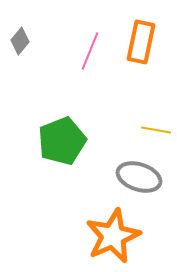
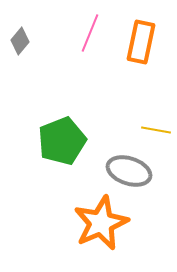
pink line: moved 18 px up
gray ellipse: moved 10 px left, 6 px up
orange star: moved 12 px left, 13 px up
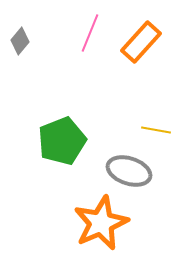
orange rectangle: rotated 30 degrees clockwise
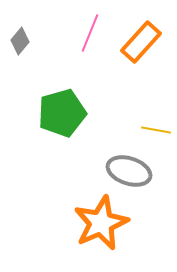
green pentagon: moved 28 px up; rotated 6 degrees clockwise
